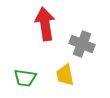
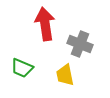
gray cross: moved 2 px left
green trapezoid: moved 3 px left, 10 px up; rotated 15 degrees clockwise
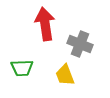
green trapezoid: rotated 25 degrees counterclockwise
yellow trapezoid: rotated 10 degrees counterclockwise
